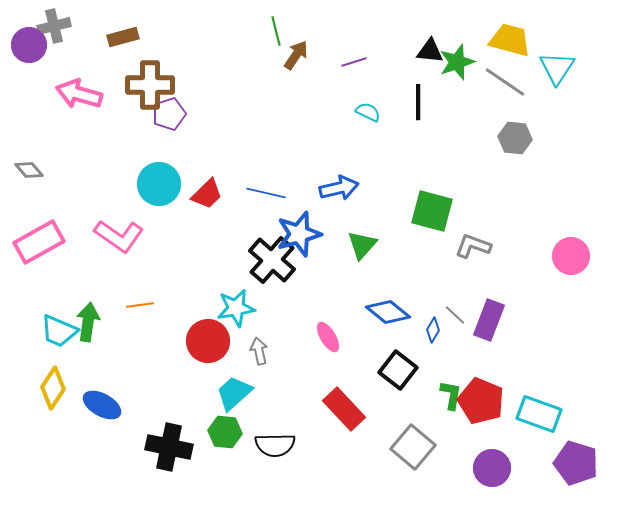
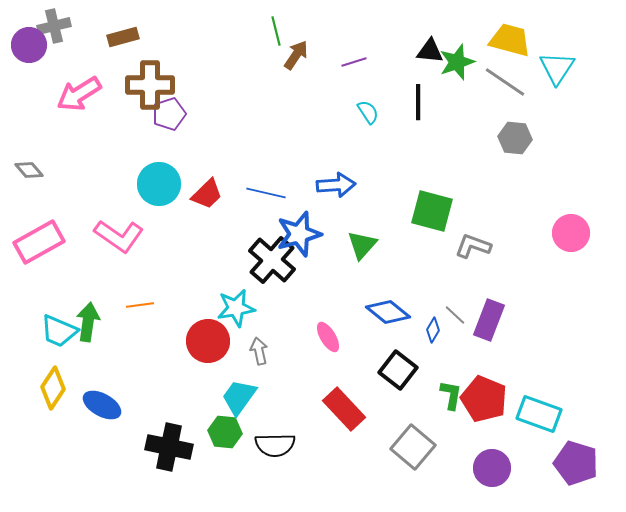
pink arrow at (79, 94): rotated 48 degrees counterclockwise
cyan semicircle at (368, 112): rotated 30 degrees clockwise
blue arrow at (339, 188): moved 3 px left, 3 px up; rotated 9 degrees clockwise
pink circle at (571, 256): moved 23 px up
cyan trapezoid at (234, 393): moved 5 px right, 4 px down; rotated 12 degrees counterclockwise
red pentagon at (481, 401): moved 3 px right, 2 px up
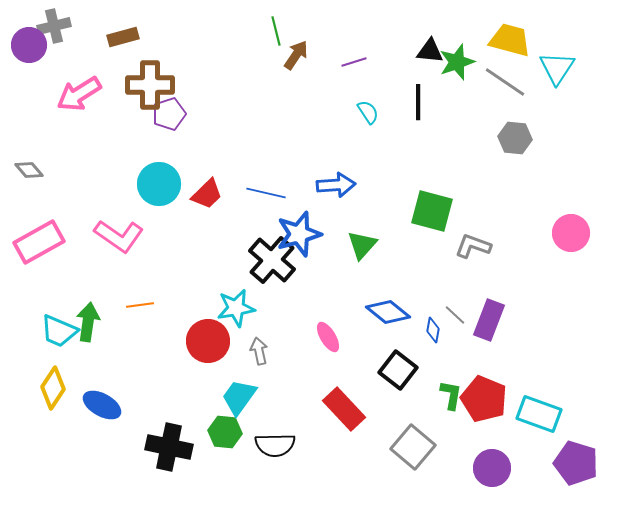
blue diamond at (433, 330): rotated 20 degrees counterclockwise
